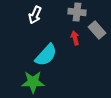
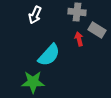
gray rectangle: rotated 18 degrees counterclockwise
red arrow: moved 4 px right, 1 px down
cyan semicircle: moved 3 px right
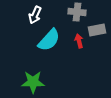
gray rectangle: rotated 42 degrees counterclockwise
red arrow: moved 2 px down
cyan semicircle: moved 15 px up
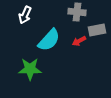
white arrow: moved 10 px left
red arrow: rotated 104 degrees counterclockwise
green star: moved 3 px left, 13 px up
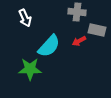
white arrow: moved 3 px down; rotated 48 degrees counterclockwise
gray rectangle: rotated 24 degrees clockwise
cyan semicircle: moved 6 px down
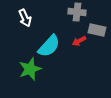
green star: rotated 20 degrees counterclockwise
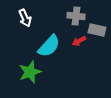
gray cross: moved 1 px left, 4 px down
green star: moved 3 px down
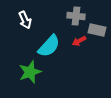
white arrow: moved 2 px down
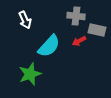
green star: moved 2 px down
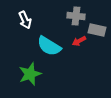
cyan semicircle: rotated 80 degrees clockwise
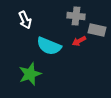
cyan semicircle: rotated 10 degrees counterclockwise
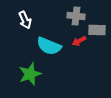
gray rectangle: rotated 12 degrees counterclockwise
